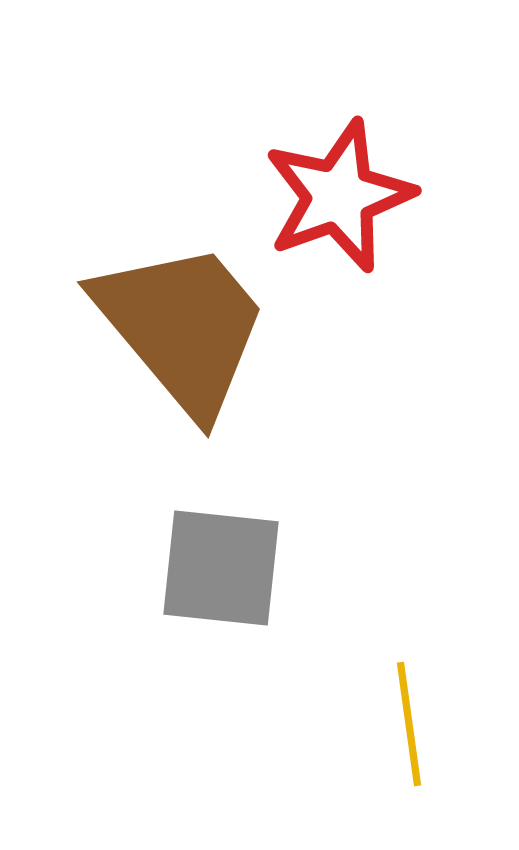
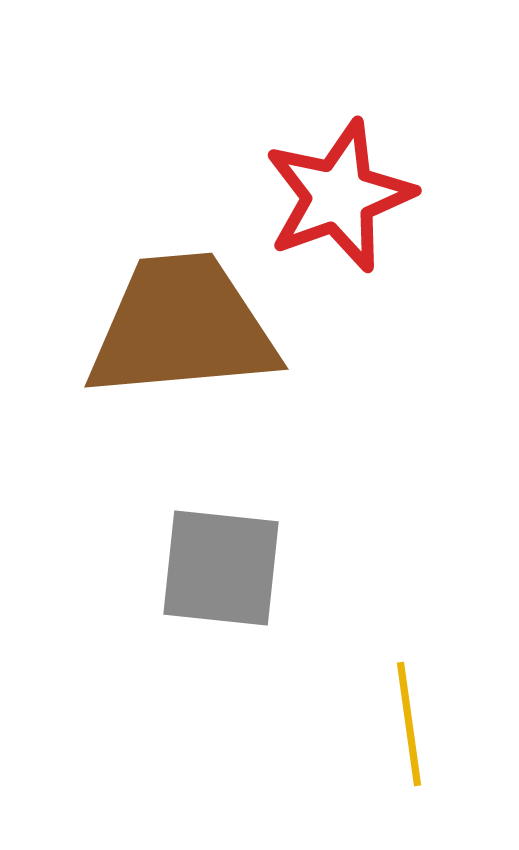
brown trapezoid: rotated 55 degrees counterclockwise
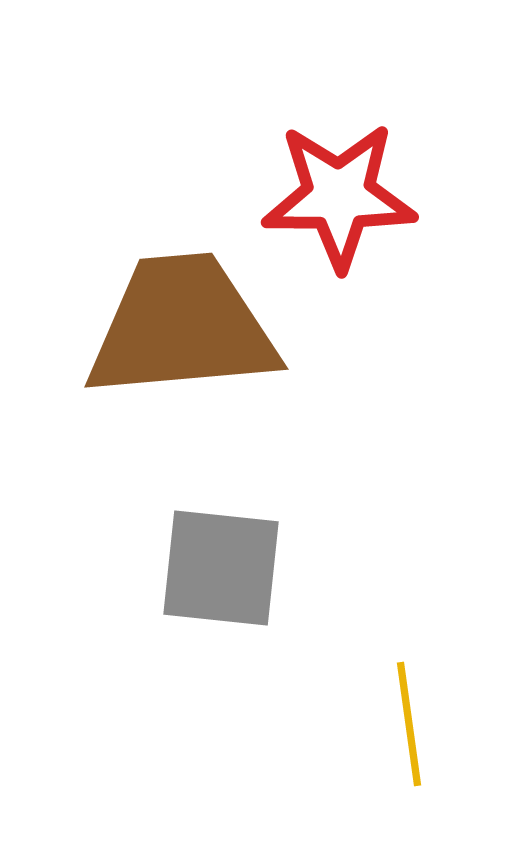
red star: rotated 20 degrees clockwise
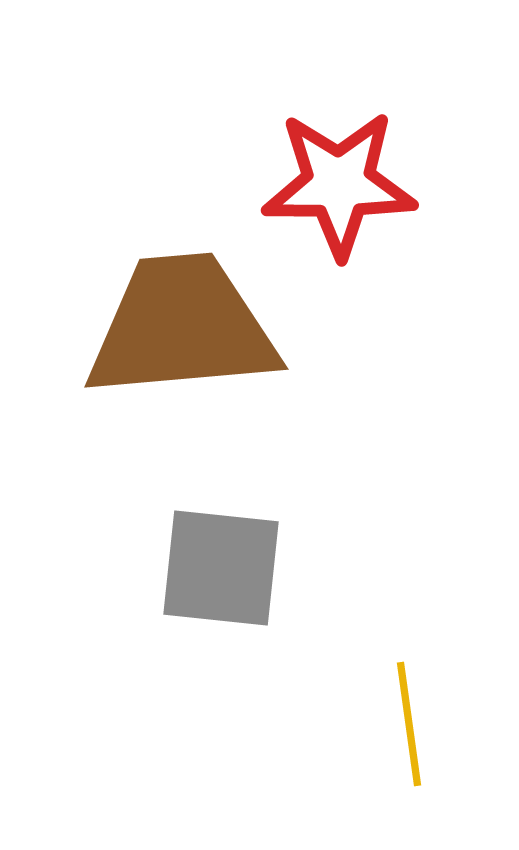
red star: moved 12 px up
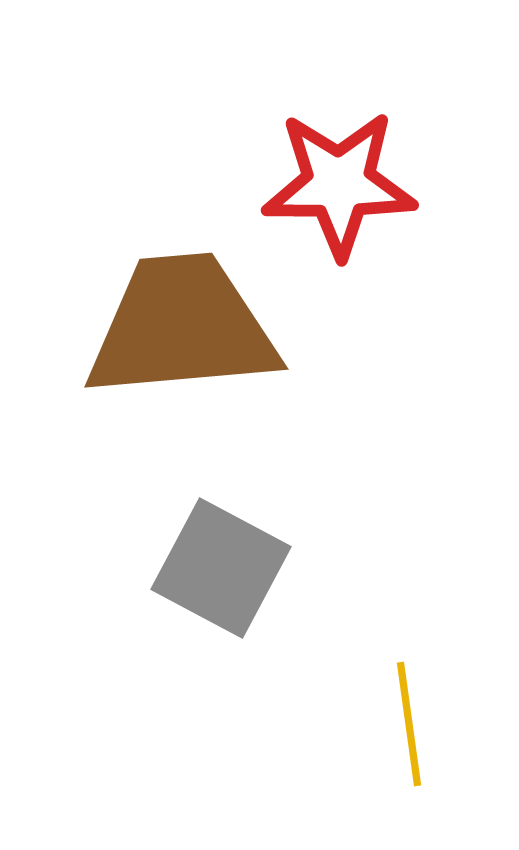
gray square: rotated 22 degrees clockwise
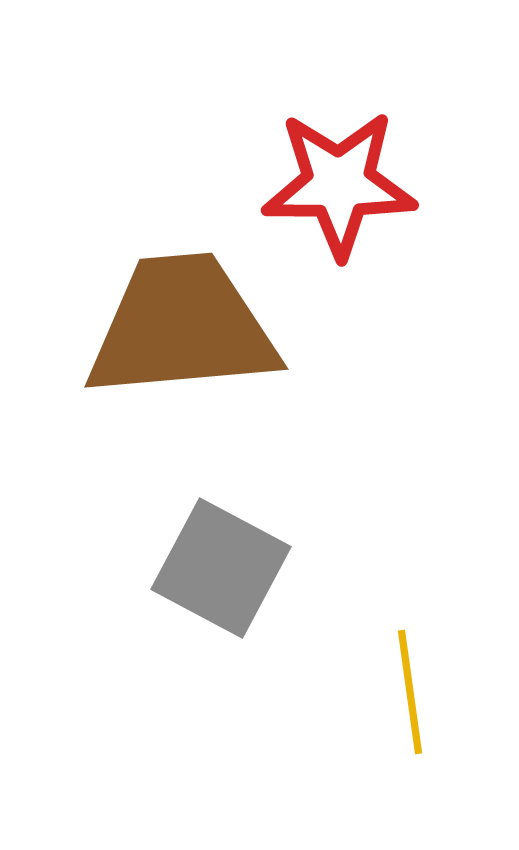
yellow line: moved 1 px right, 32 px up
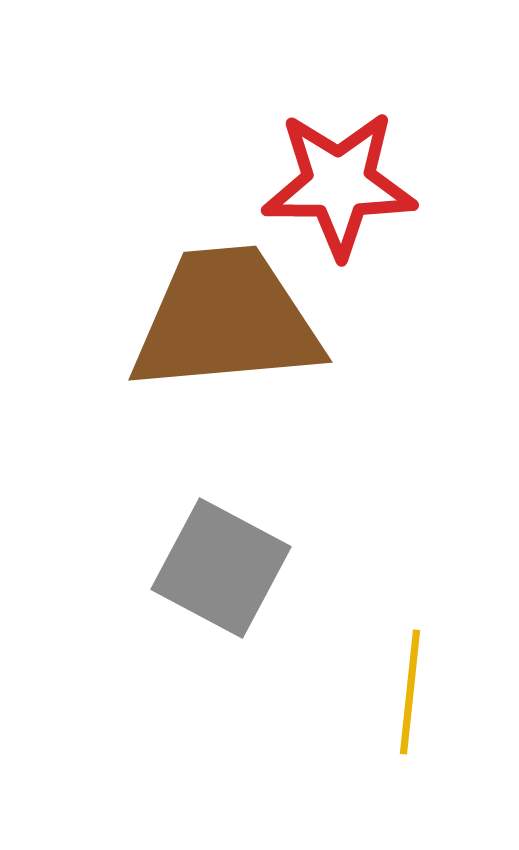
brown trapezoid: moved 44 px right, 7 px up
yellow line: rotated 14 degrees clockwise
